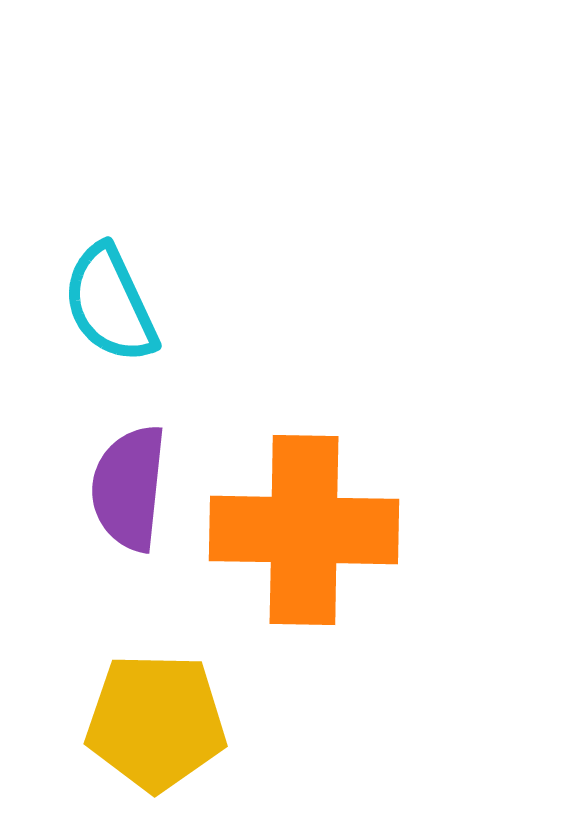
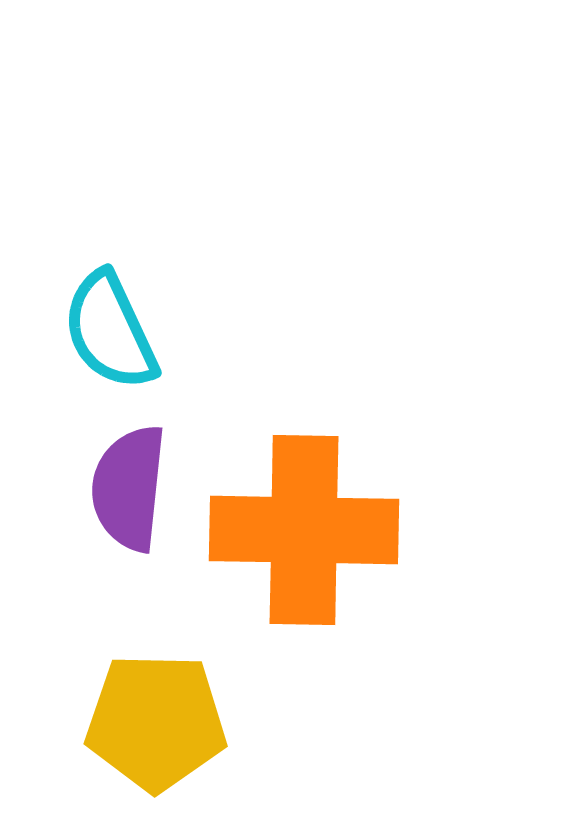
cyan semicircle: moved 27 px down
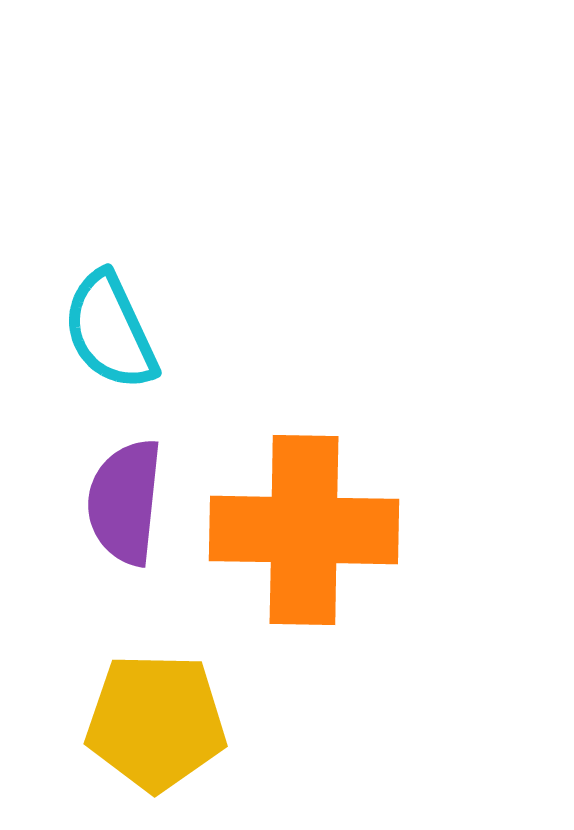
purple semicircle: moved 4 px left, 14 px down
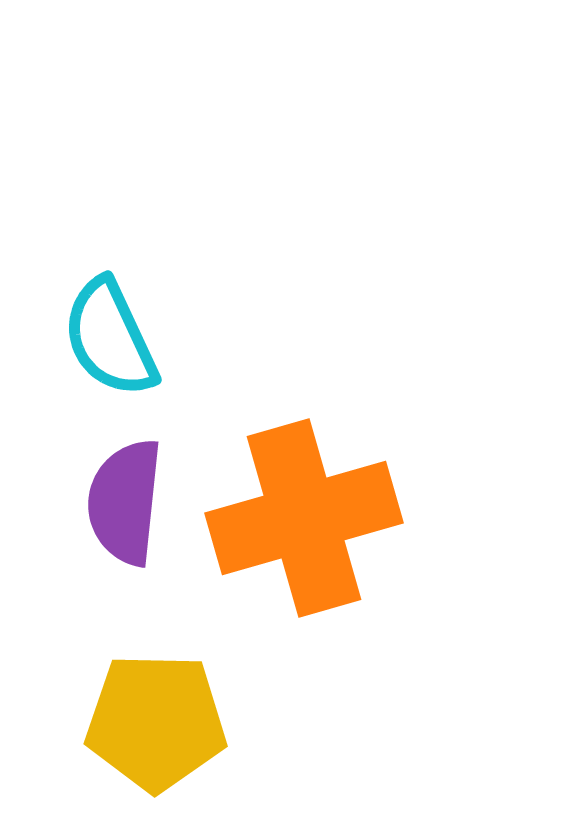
cyan semicircle: moved 7 px down
orange cross: moved 12 px up; rotated 17 degrees counterclockwise
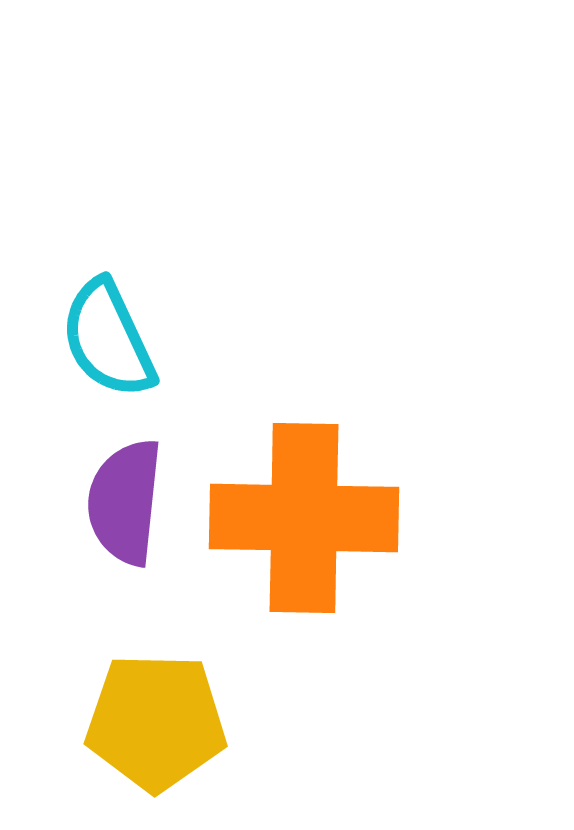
cyan semicircle: moved 2 px left, 1 px down
orange cross: rotated 17 degrees clockwise
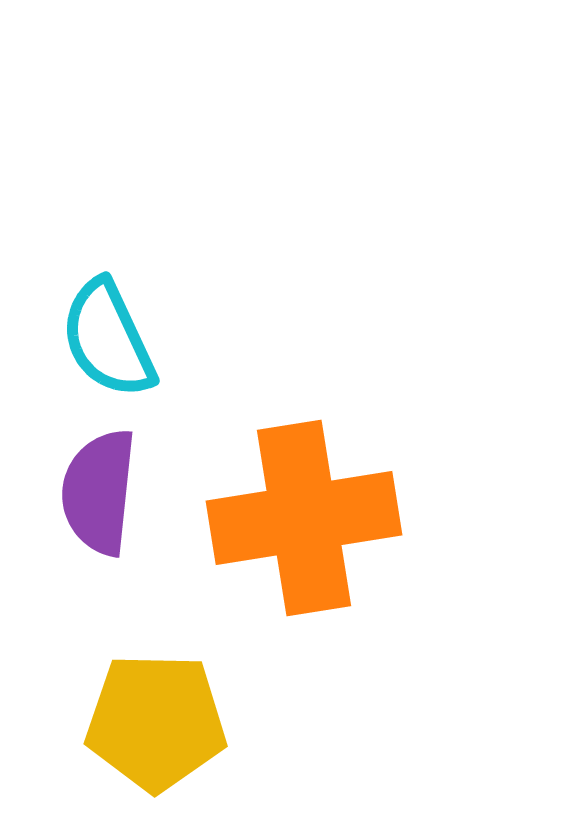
purple semicircle: moved 26 px left, 10 px up
orange cross: rotated 10 degrees counterclockwise
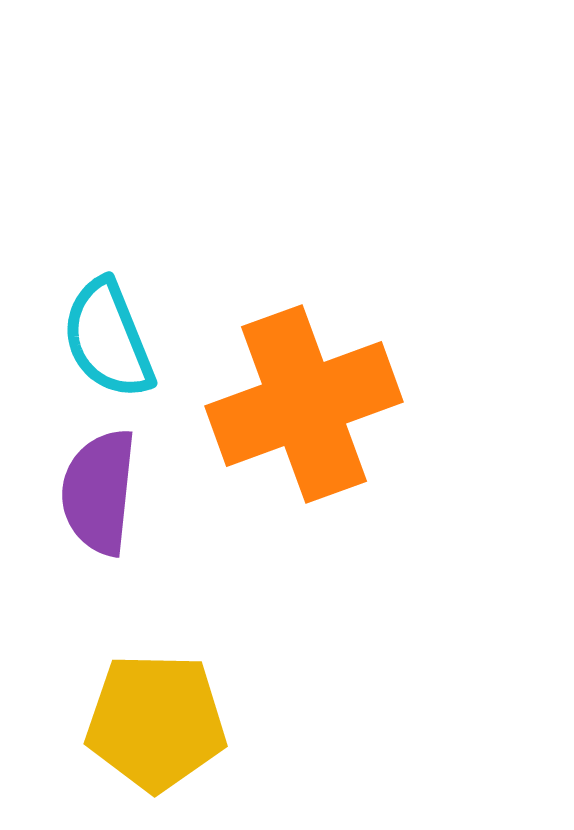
cyan semicircle: rotated 3 degrees clockwise
orange cross: moved 114 px up; rotated 11 degrees counterclockwise
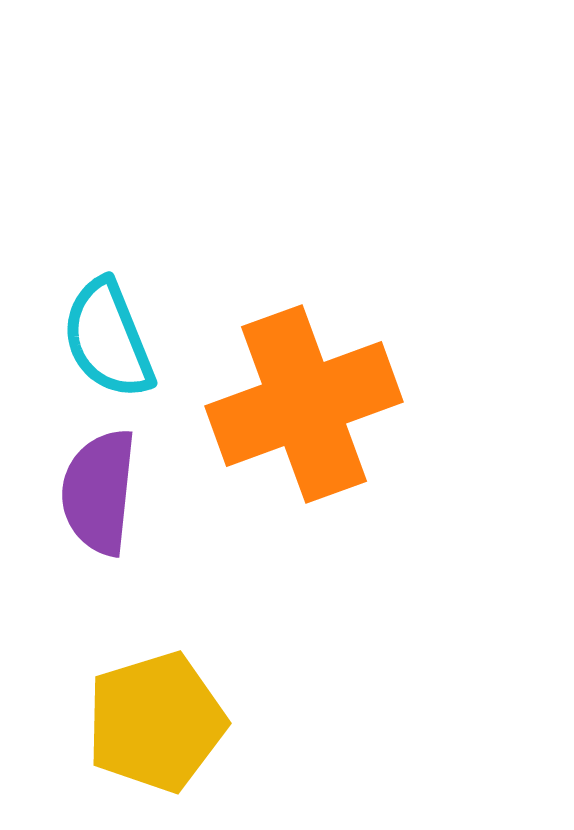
yellow pentagon: rotated 18 degrees counterclockwise
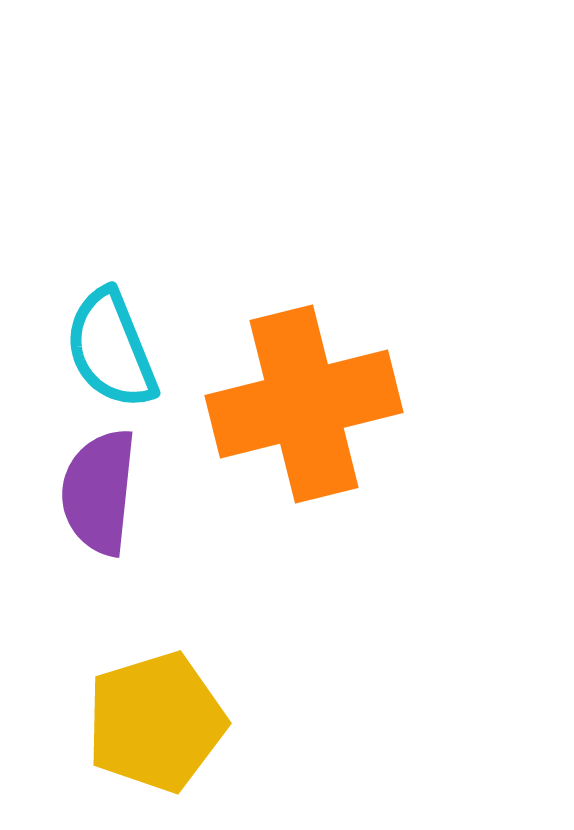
cyan semicircle: moved 3 px right, 10 px down
orange cross: rotated 6 degrees clockwise
